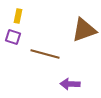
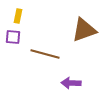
purple square: rotated 14 degrees counterclockwise
purple arrow: moved 1 px right, 1 px up
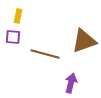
brown triangle: moved 11 px down
purple arrow: rotated 102 degrees clockwise
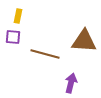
brown triangle: rotated 24 degrees clockwise
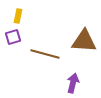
purple square: rotated 21 degrees counterclockwise
purple arrow: moved 2 px right
